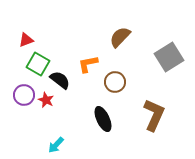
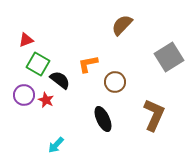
brown semicircle: moved 2 px right, 12 px up
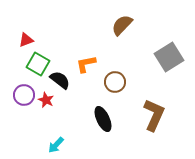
orange L-shape: moved 2 px left
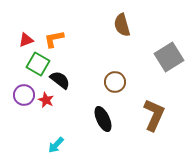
brown semicircle: rotated 60 degrees counterclockwise
orange L-shape: moved 32 px left, 25 px up
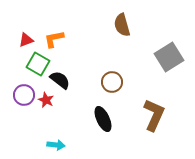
brown circle: moved 3 px left
cyan arrow: rotated 126 degrees counterclockwise
